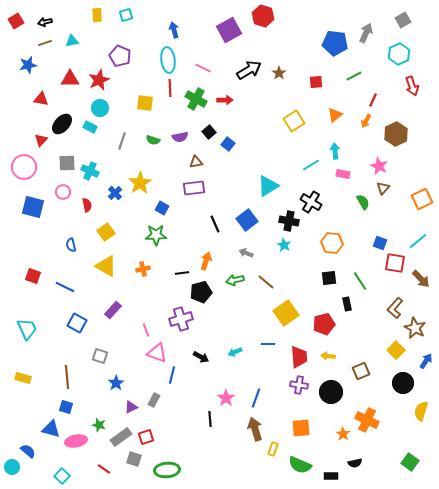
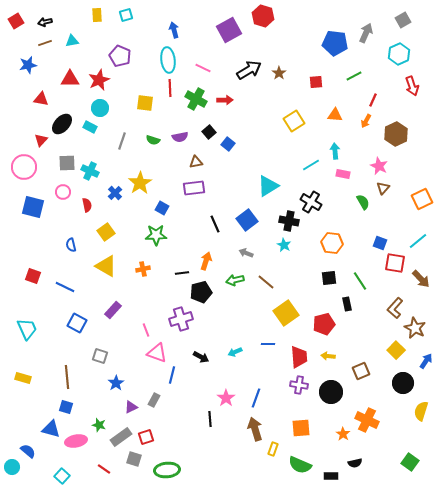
orange triangle at (335, 115): rotated 42 degrees clockwise
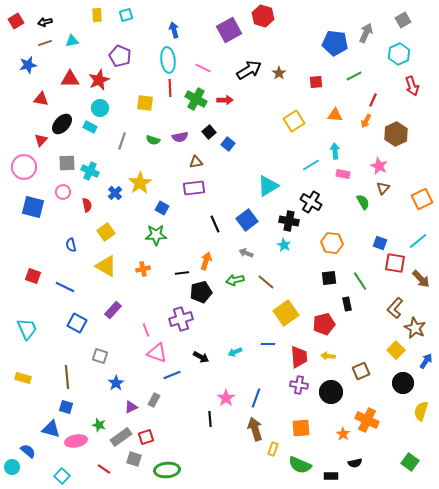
blue line at (172, 375): rotated 54 degrees clockwise
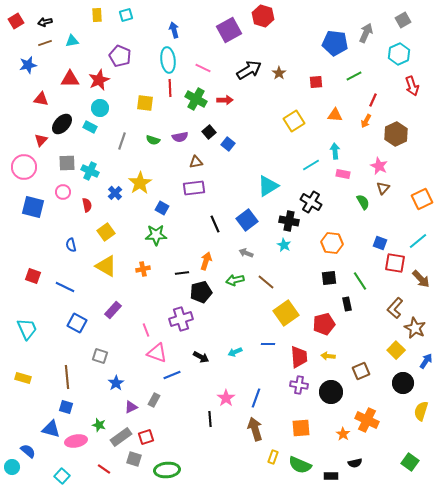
yellow rectangle at (273, 449): moved 8 px down
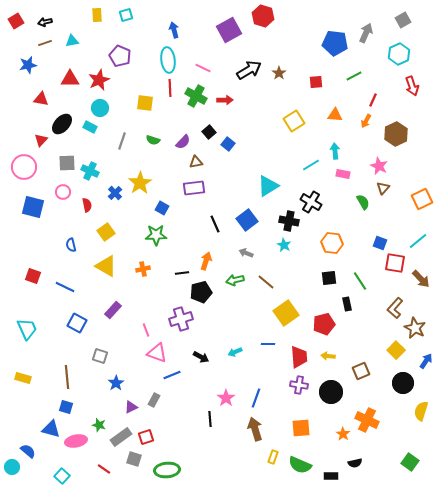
green cross at (196, 99): moved 3 px up
purple semicircle at (180, 137): moved 3 px right, 5 px down; rotated 35 degrees counterclockwise
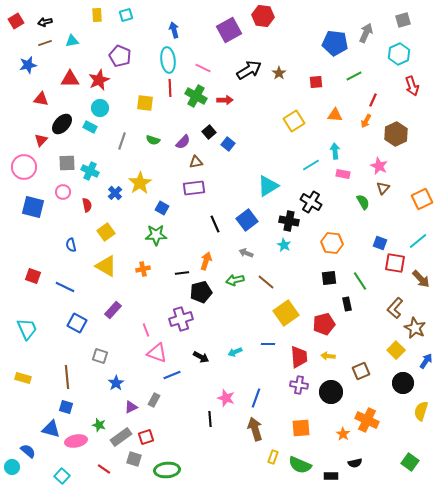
red hexagon at (263, 16): rotated 10 degrees counterclockwise
gray square at (403, 20): rotated 14 degrees clockwise
pink star at (226, 398): rotated 18 degrees counterclockwise
